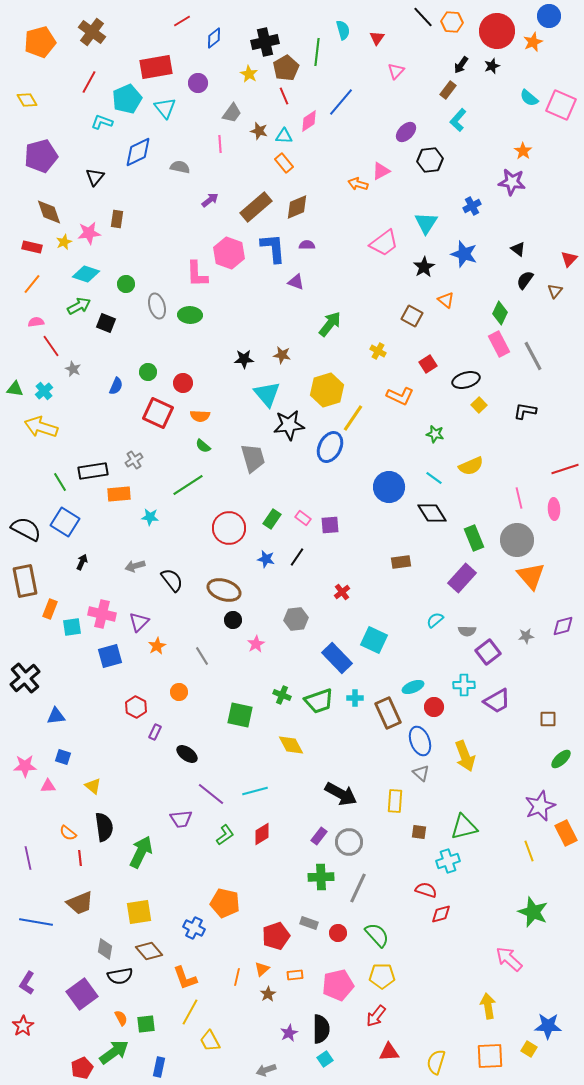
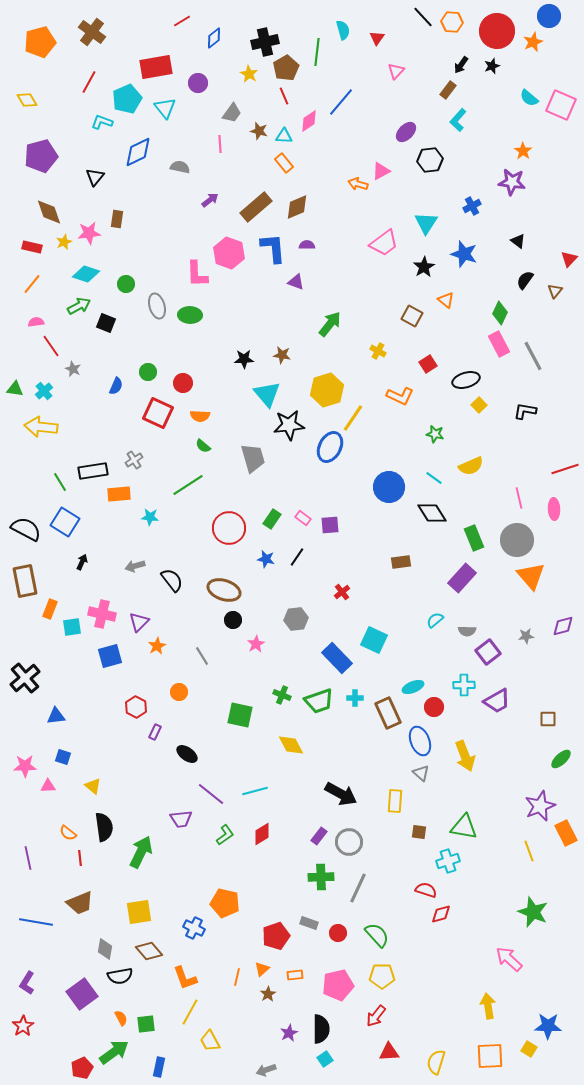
black triangle at (518, 249): moved 8 px up
yellow arrow at (41, 427): rotated 12 degrees counterclockwise
green triangle at (464, 827): rotated 24 degrees clockwise
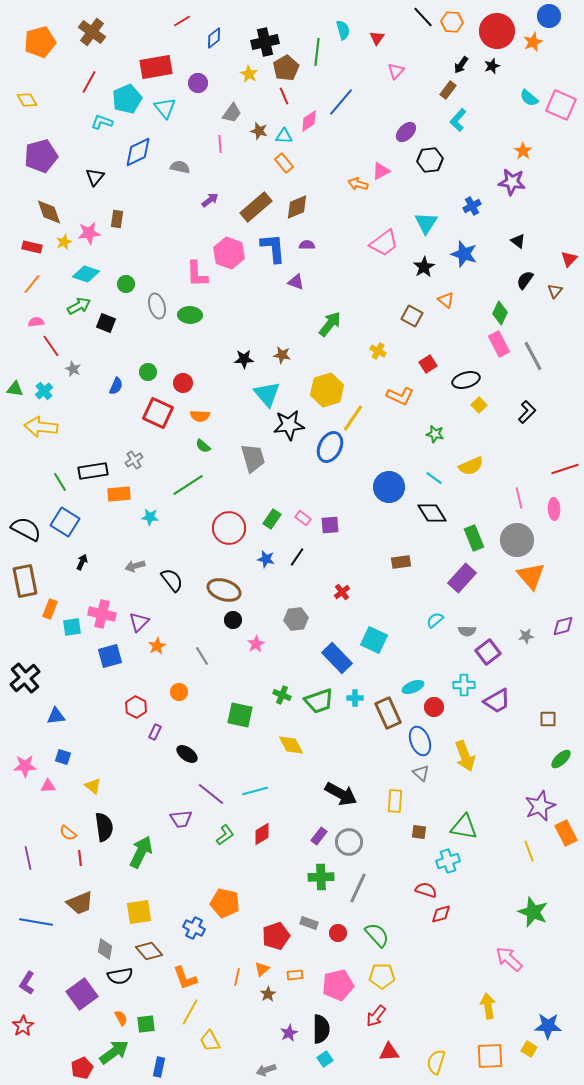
black L-shape at (525, 411): moved 2 px right, 1 px down; rotated 125 degrees clockwise
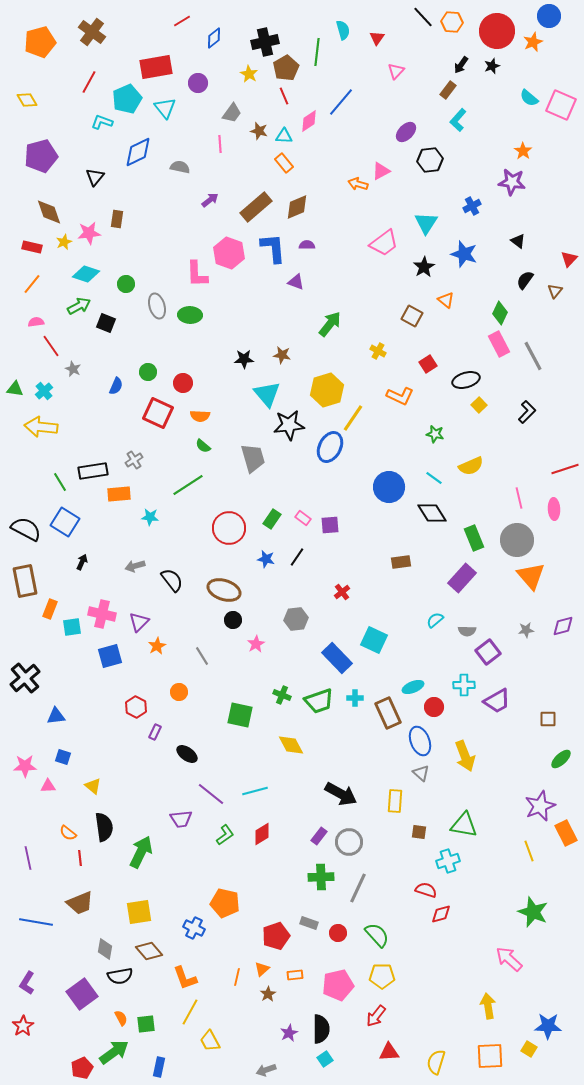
gray star at (526, 636): moved 6 px up
green triangle at (464, 827): moved 2 px up
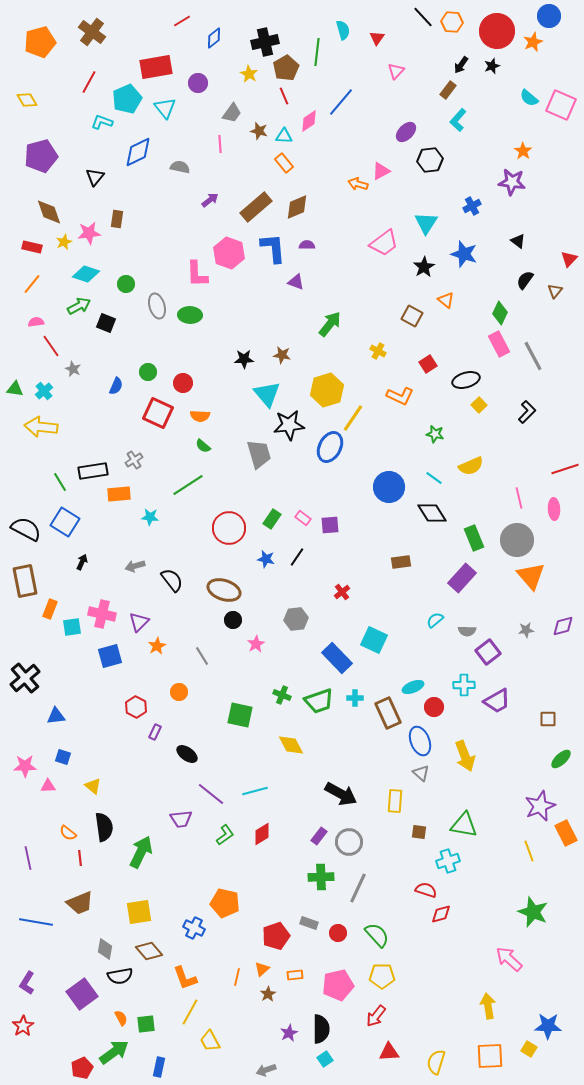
gray trapezoid at (253, 458): moved 6 px right, 4 px up
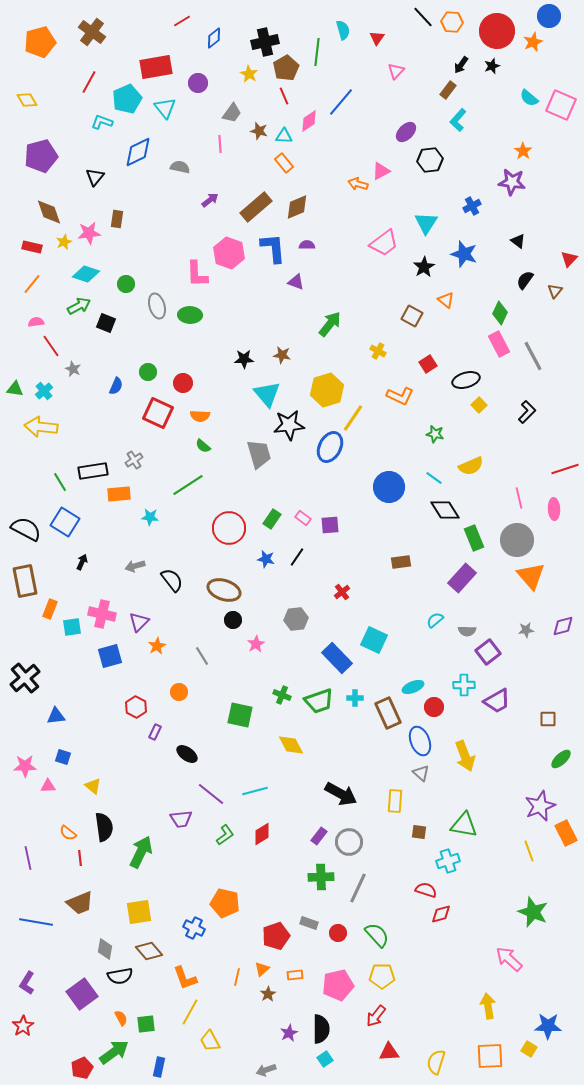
black diamond at (432, 513): moved 13 px right, 3 px up
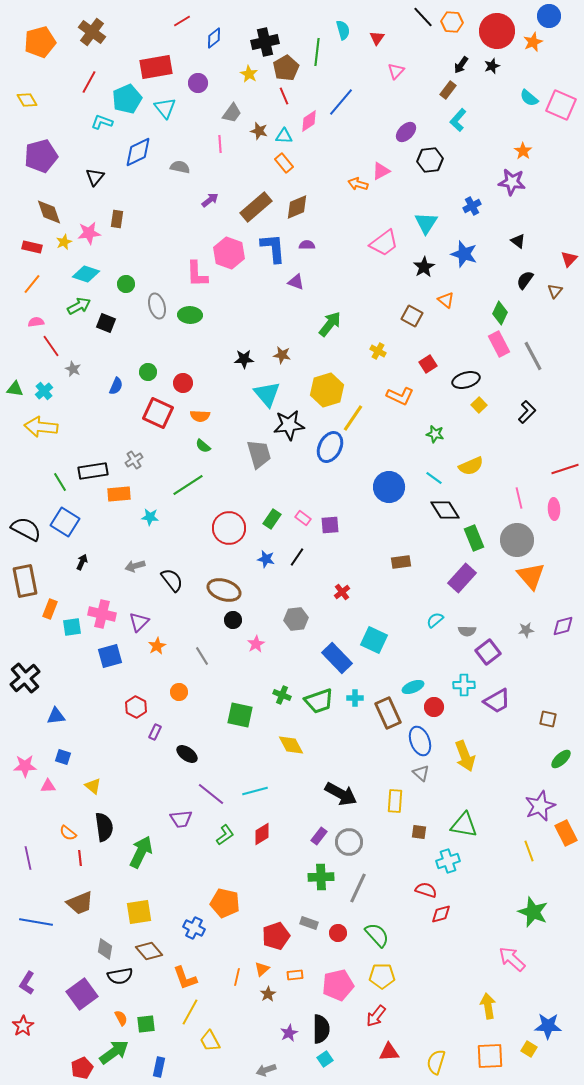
brown square at (548, 719): rotated 12 degrees clockwise
pink arrow at (509, 959): moved 3 px right
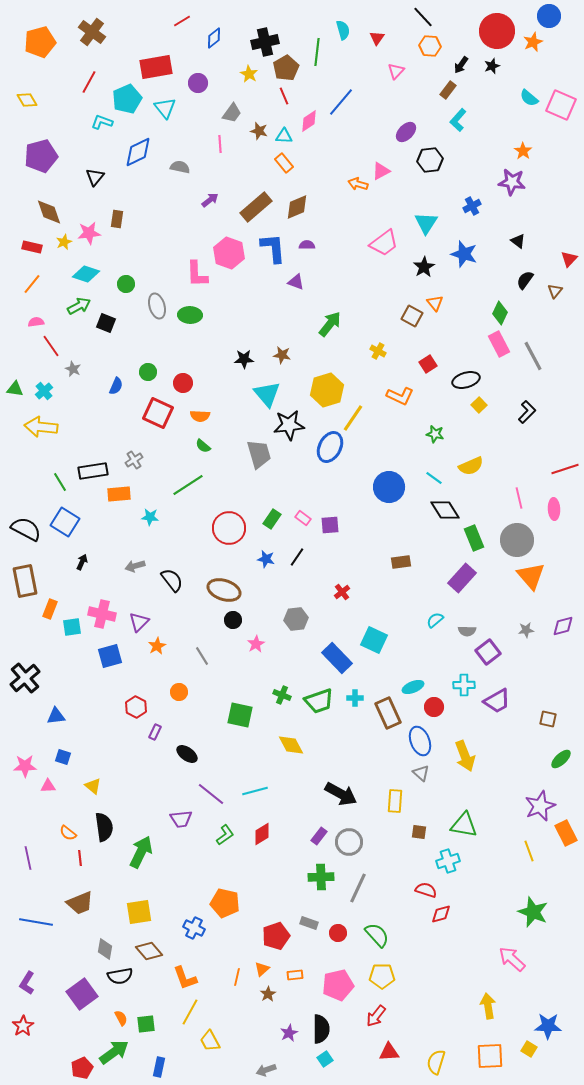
orange hexagon at (452, 22): moved 22 px left, 24 px down
orange triangle at (446, 300): moved 11 px left, 3 px down; rotated 12 degrees clockwise
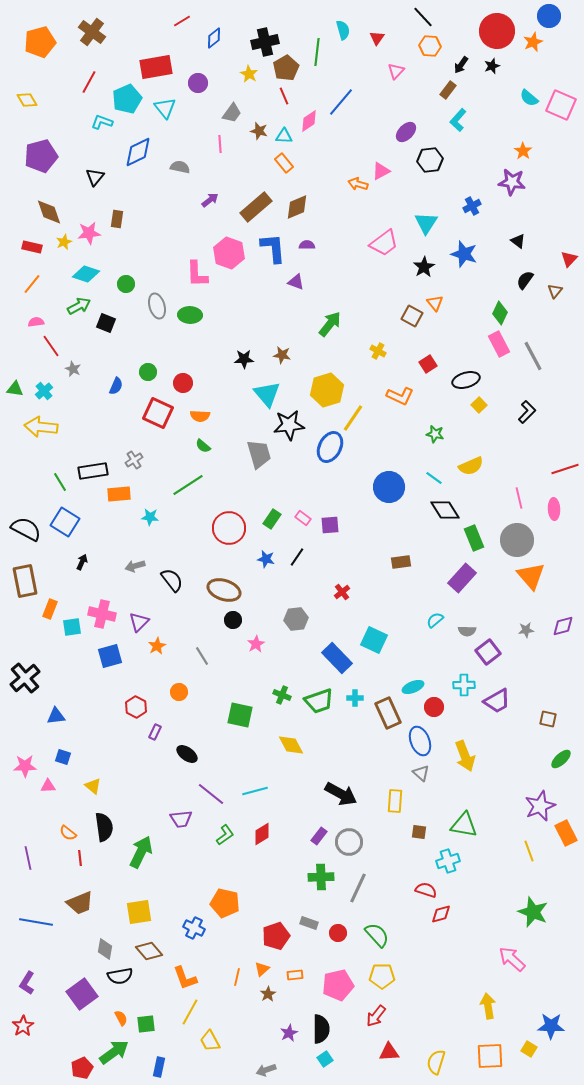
blue star at (548, 1026): moved 3 px right
